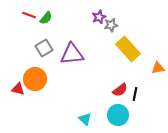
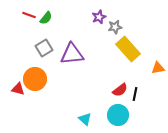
gray star: moved 4 px right, 2 px down
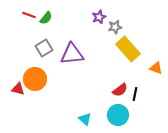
orange triangle: moved 2 px left; rotated 32 degrees clockwise
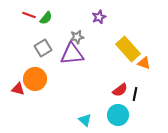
gray star: moved 38 px left, 10 px down
gray square: moved 1 px left
orange triangle: moved 12 px left, 5 px up
cyan triangle: moved 1 px down
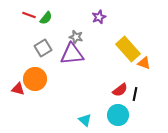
gray star: moved 1 px left; rotated 24 degrees clockwise
